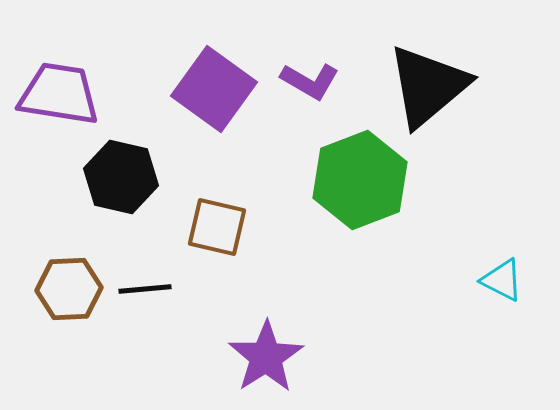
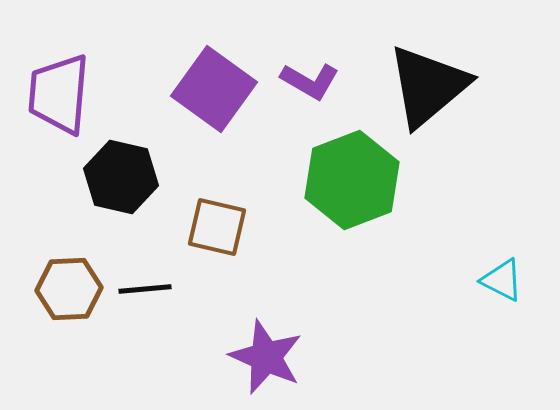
purple trapezoid: rotated 94 degrees counterclockwise
green hexagon: moved 8 px left
purple star: rotated 16 degrees counterclockwise
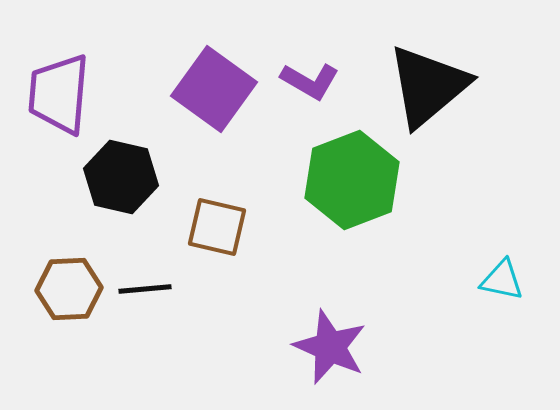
cyan triangle: rotated 15 degrees counterclockwise
purple star: moved 64 px right, 10 px up
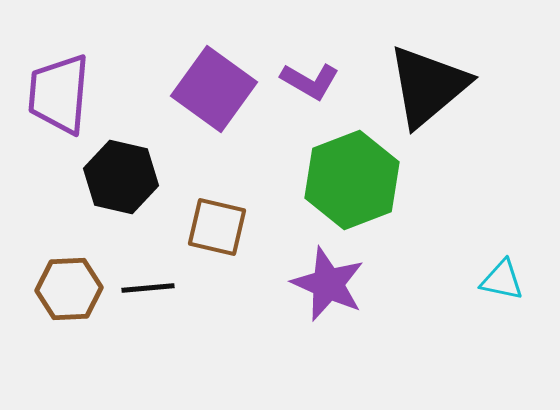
black line: moved 3 px right, 1 px up
purple star: moved 2 px left, 63 px up
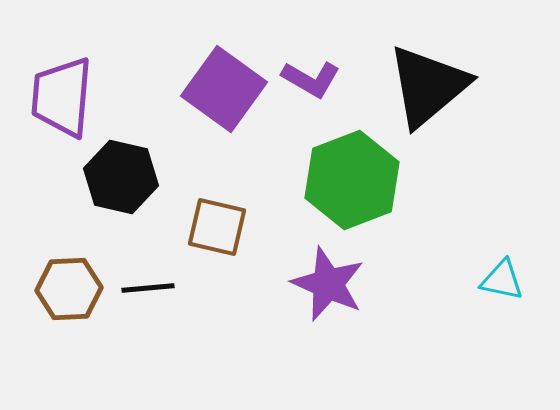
purple L-shape: moved 1 px right, 2 px up
purple square: moved 10 px right
purple trapezoid: moved 3 px right, 3 px down
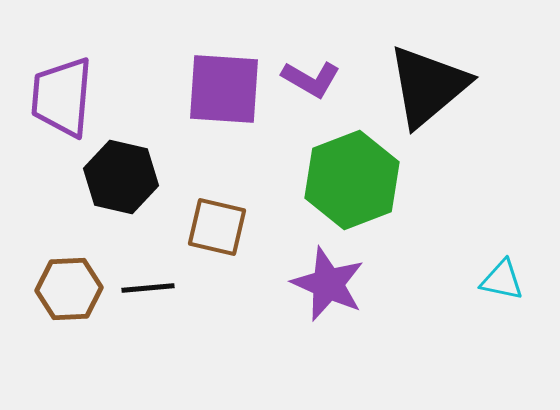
purple square: rotated 32 degrees counterclockwise
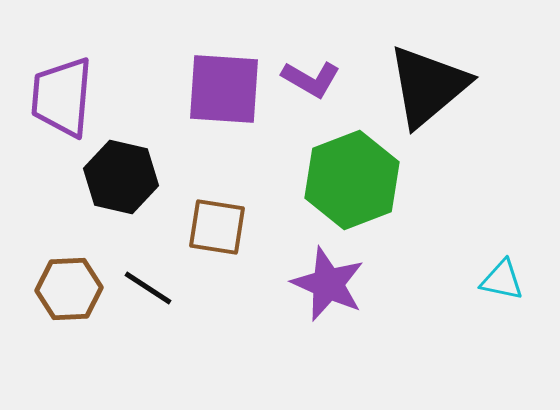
brown square: rotated 4 degrees counterclockwise
black line: rotated 38 degrees clockwise
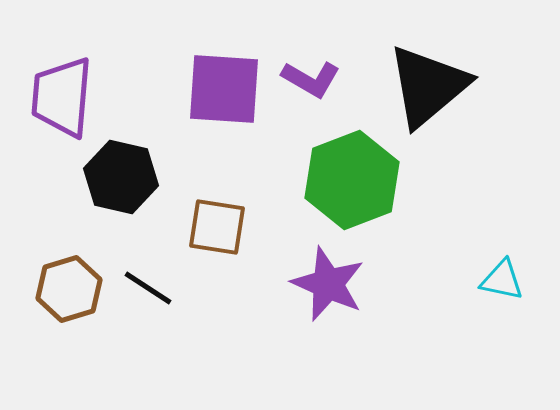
brown hexagon: rotated 14 degrees counterclockwise
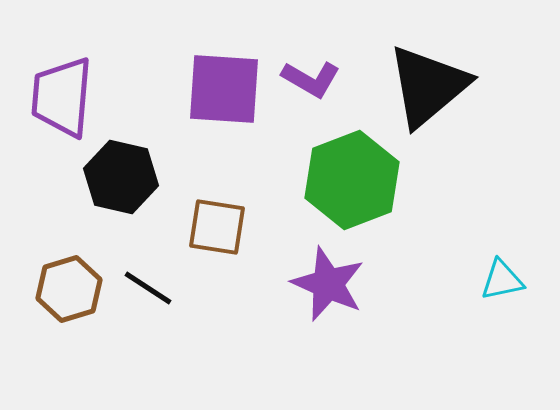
cyan triangle: rotated 24 degrees counterclockwise
